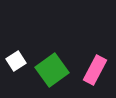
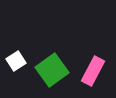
pink rectangle: moved 2 px left, 1 px down
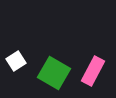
green square: moved 2 px right, 3 px down; rotated 24 degrees counterclockwise
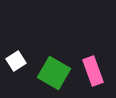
pink rectangle: rotated 48 degrees counterclockwise
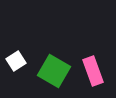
green square: moved 2 px up
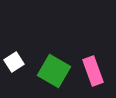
white square: moved 2 px left, 1 px down
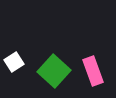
green square: rotated 12 degrees clockwise
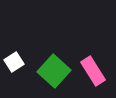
pink rectangle: rotated 12 degrees counterclockwise
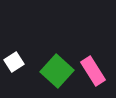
green square: moved 3 px right
